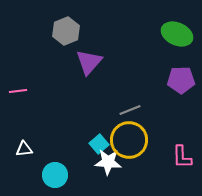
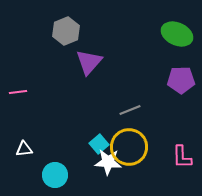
pink line: moved 1 px down
yellow circle: moved 7 px down
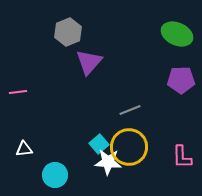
gray hexagon: moved 2 px right, 1 px down
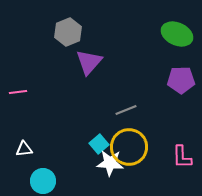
gray line: moved 4 px left
white star: moved 2 px right, 1 px down
cyan circle: moved 12 px left, 6 px down
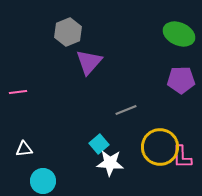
green ellipse: moved 2 px right
yellow circle: moved 31 px right
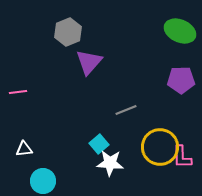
green ellipse: moved 1 px right, 3 px up
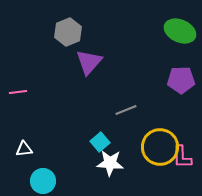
cyan square: moved 1 px right, 2 px up
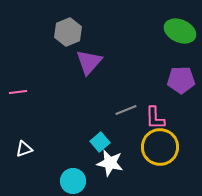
white triangle: rotated 12 degrees counterclockwise
pink L-shape: moved 27 px left, 39 px up
white star: rotated 8 degrees clockwise
cyan circle: moved 30 px right
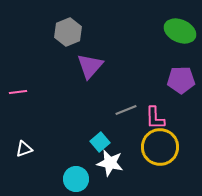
purple triangle: moved 1 px right, 4 px down
cyan circle: moved 3 px right, 2 px up
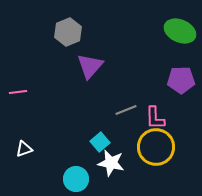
yellow circle: moved 4 px left
white star: moved 1 px right
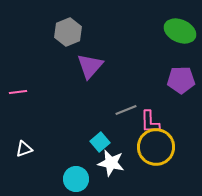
pink L-shape: moved 5 px left, 4 px down
